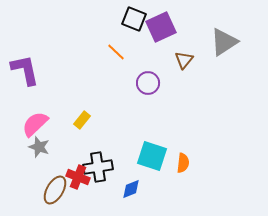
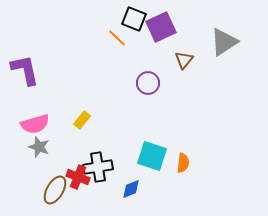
orange line: moved 1 px right, 14 px up
pink semicircle: rotated 152 degrees counterclockwise
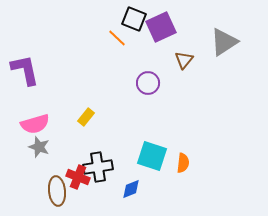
yellow rectangle: moved 4 px right, 3 px up
brown ellipse: moved 2 px right, 1 px down; rotated 36 degrees counterclockwise
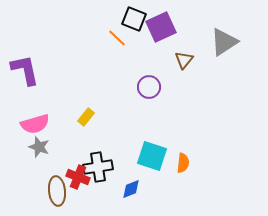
purple circle: moved 1 px right, 4 px down
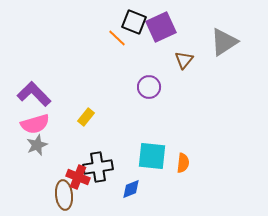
black square: moved 3 px down
purple L-shape: moved 9 px right, 24 px down; rotated 32 degrees counterclockwise
gray star: moved 2 px left, 2 px up; rotated 30 degrees clockwise
cyan square: rotated 12 degrees counterclockwise
brown ellipse: moved 7 px right, 4 px down
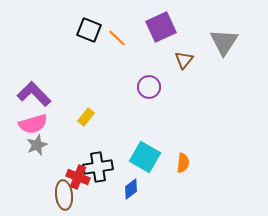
black square: moved 45 px left, 8 px down
gray triangle: rotated 24 degrees counterclockwise
pink semicircle: moved 2 px left
cyan square: moved 7 px left, 1 px down; rotated 24 degrees clockwise
blue diamond: rotated 15 degrees counterclockwise
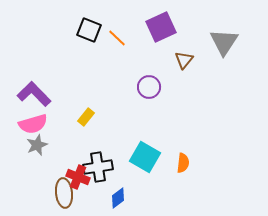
blue diamond: moved 13 px left, 9 px down
brown ellipse: moved 2 px up
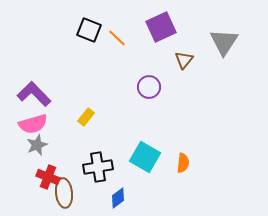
red cross: moved 30 px left
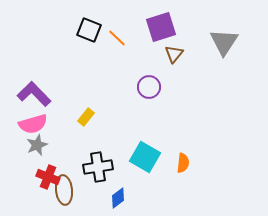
purple square: rotated 8 degrees clockwise
brown triangle: moved 10 px left, 6 px up
brown ellipse: moved 3 px up
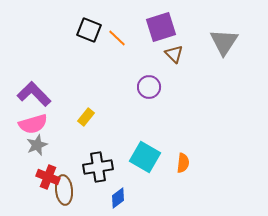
brown triangle: rotated 24 degrees counterclockwise
